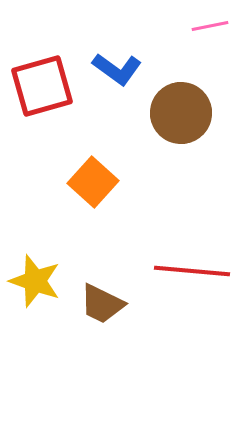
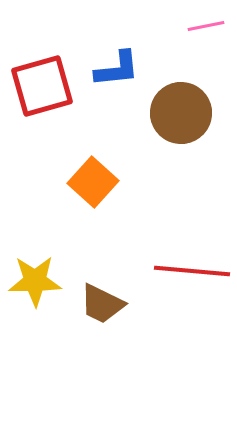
pink line: moved 4 px left
blue L-shape: rotated 42 degrees counterclockwise
yellow star: rotated 20 degrees counterclockwise
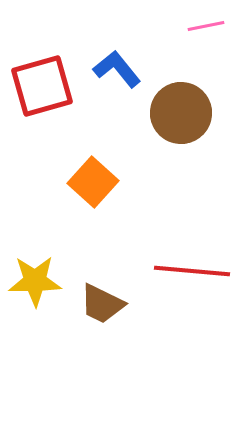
blue L-shape: rotated 123 degrees counterclockwise
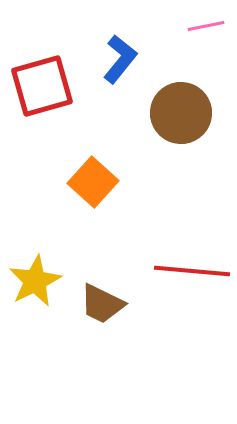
blue L-shape: moved 3 px right, 10 px up; rotated 78 degrees clockwise
yellow star: rotated 26 degrees counterclockwise
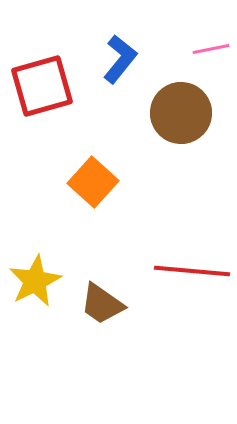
pink line: moved 5 px right, 23 px down
brown trapezoid: rotated 9 degrees clockwise
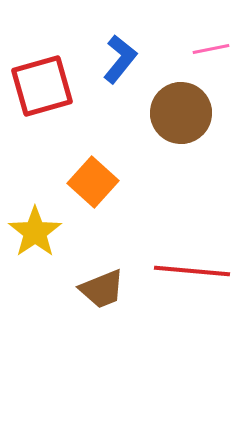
yellow star: moved 49 px up; rotated 8 degrees counterclockwise
brown trapezoid: moved 15 px up; rotated 57 degrees counterclockwise
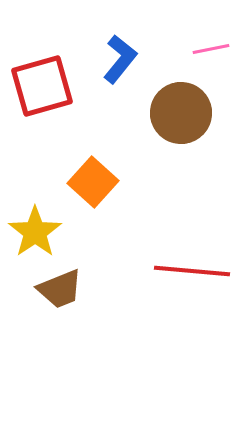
brown trapezoid: moved 42 px left
